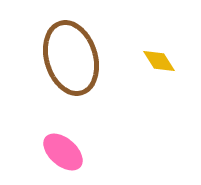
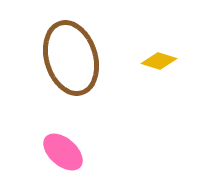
yellow diamond: rotated 40 degrees counterclockwise
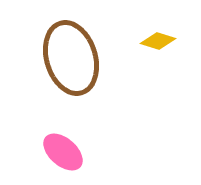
yellow diamond: moved 1 px left, 20 px up
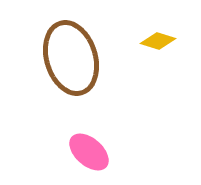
pink ellipse: moved 26 px right
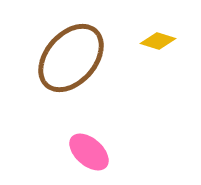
brown ellipse: rotated 58 degrees clockwise
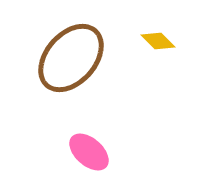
yellow diamond: rotated 28 degrees clockwise
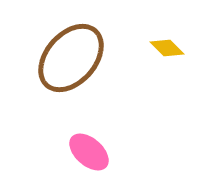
yellow diamond: moved 9 px right, 7 px down
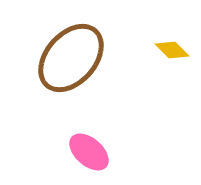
yellow diamond: moved 5 px right, 2 px down
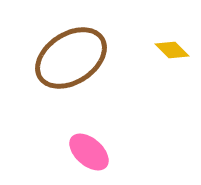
brown ellipse: rotated 16 degrees clockwise
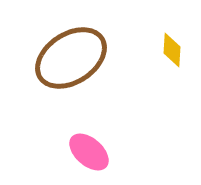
yellow diamond: rotated 48 degrees clockwise
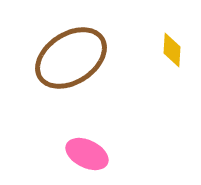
pink ellipse: moved 2 px left, 2 px down; rotated 15 degrees counterclockwise
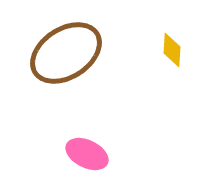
brown ellipse: moved 5 px left, 5 px up
